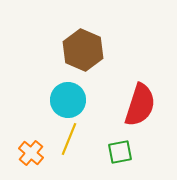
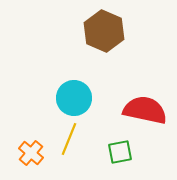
brown hexagon: moved 21 px right, 19 px up
cyan circle: moved 6 px right, 2 px up
red semicircle: moved 5 px right, 5 px down; rotated 96 degrees counterclockwise
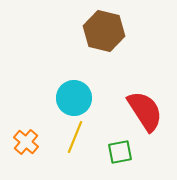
brown hexagon: rotated 9 degrees counterclockwise
red semicircle: moved 1 px down; rotated 45 degrees clockwise
yellow line: moved 6 px right, 2 px up
orange cross: moved 5 px left, 11 px up
